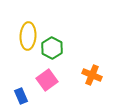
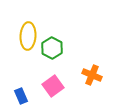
pink square: moved 6 px right, 6 px down
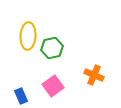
green hexagon: rotated 20 degrees clockwise
orange cross: moved 2 px right
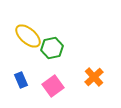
yellow ellipse: rotated 52 degrees counterclockwise
orange cross: moved 2 px down; rotated 24 degrees clockwise
blue rectangle: moved 16 px up
